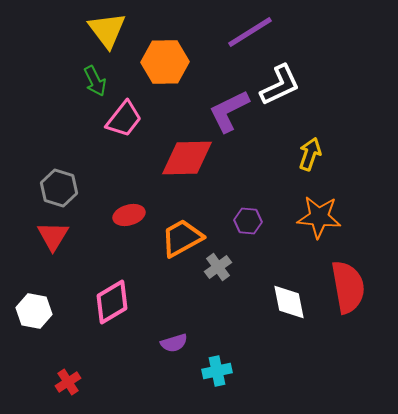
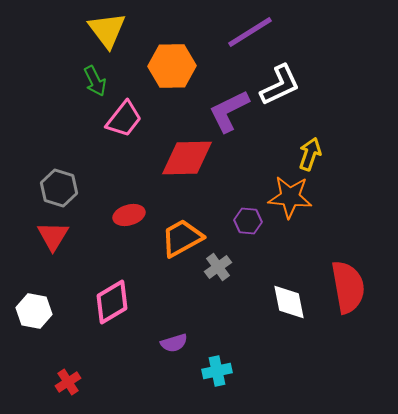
orange hexagon: moved 7 px right, 4 px down
orange star: moved 29 px left, 20 px up
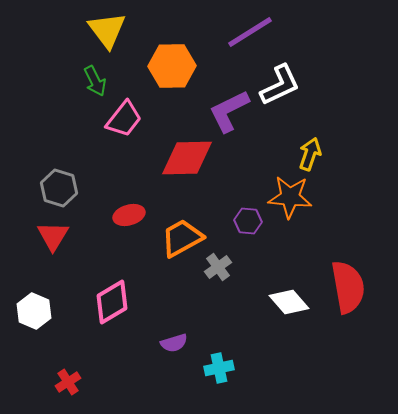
white diamond: rotated 30 degrees counterclockwise
white hexagon: rotated 12 degrees clockwise
cyan cross: moved 2 px right, 3 px up
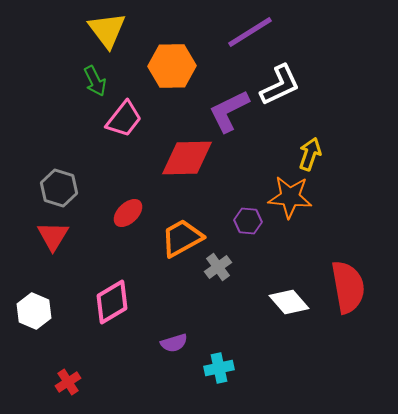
red ellipse: moved 1 px left, 2 px up; rotated 28 degrees counterclockwise
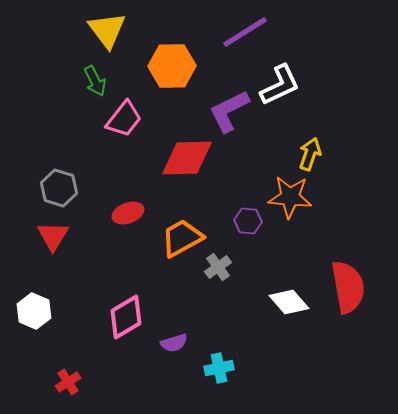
purple line: moved 5 px left
red ellipse: rotated 24 degrees clockwise
pink diamond: moved 14 px right, 15 px down
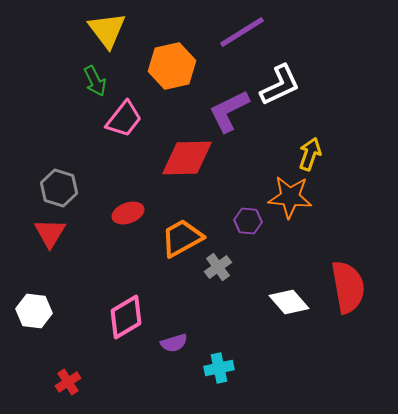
purple line: moved 3 px left
orange hexagon: rotated 12 degrees counterclockwise
red triangle: moved 3 px left, 3 px up
white hexagon: rotated 16 degrees counterclockwise
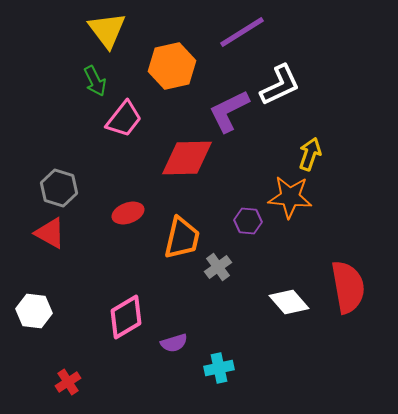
red triangle: rotated 32 degrees counterclockwise
orange trapezoid: rotated 132 degrees clockwise
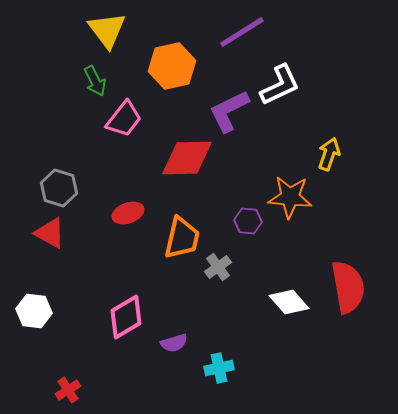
yellow arrow: moved 19 px right
red cross: moved 8 px down
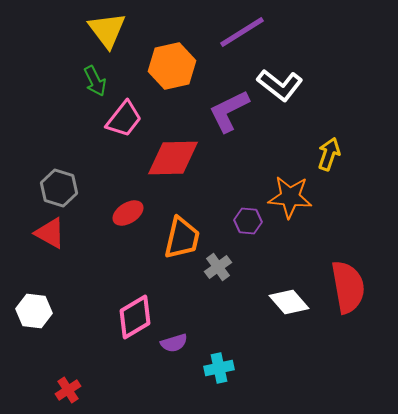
white L-shape: rotated 63 degrees clockwise
red diamond: moved 14 px left
red ellipse: rotated 12 degrees counterclockwise
pink diamond: moved 9 px right
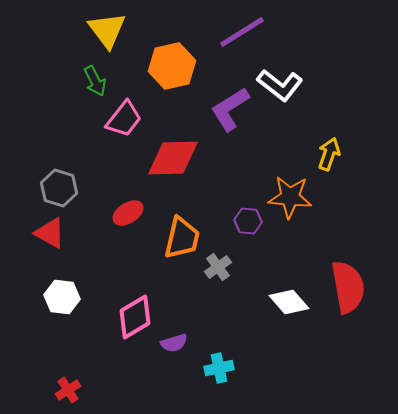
purple L-shape: moved 1 px right, 2 px up; rotated 6 degrees counterclockwise
white hexagon: moved 28 px right, 14 px up
